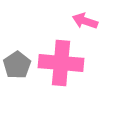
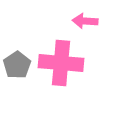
pink arrow: rotated 15 degrees counterclockwise
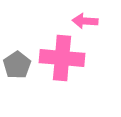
pink cross: moved 1 px right, 5 px up
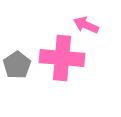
pink arrow: moved 1 px right, 4 px down; rotated 20 degrees clockwise
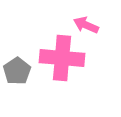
gray pentagon: moved 6 px down
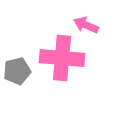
gray pentagon: rotated 20 degrees clockwise
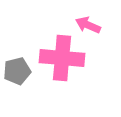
pink arrow: moved 2 px right
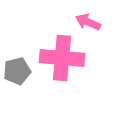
pink arrow: moved 3 px up
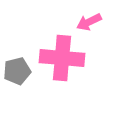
pink arrow: moved 1 px right; rotated 50 degrees counterclockwise
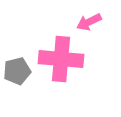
pink cross: moved 1 px left, 1 px down
